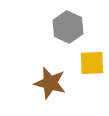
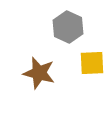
brown star: moved 11 px left, 10 px up
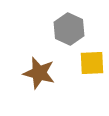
gray hexagon: moved 1 px right, 2 px down
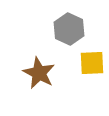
brown star: rotated 12 degrees clockwise
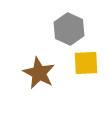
yellow square: moved 6 px left
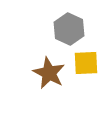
brown star: moved 10 px right
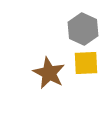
gray hexagon: moved 14 px right
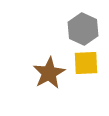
brown star: rotated 16 degrees clockwise
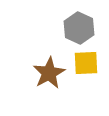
gray hexagon: moved 4 px left, 1 px up
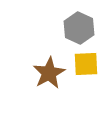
yellow square: moved 1 px down
